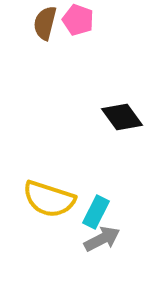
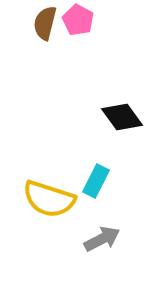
pink pentagon: rotated 8 degrees clockwise
cyan rectangle: moved 31 px up
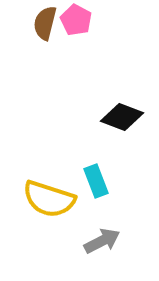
pink pentagon: moved 2 px left
black diamond: rotated 33 degrees counterclockwise
cyan rectangle: rotated 48 degrees counterclockwise
gray arrow: moved 2 px down
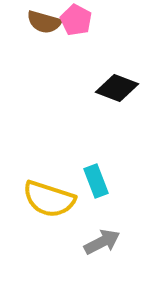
brown semicircle: moved 1 px left, 1 px up; rotated 88 degrees counterclockwise
black diamond: moved 5 px left, 29 px up
gray arrow: moved 1 px down
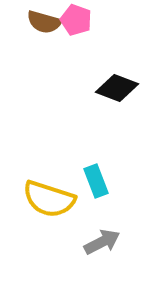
pink pentagon: rotated 8 degrees counterclockwise
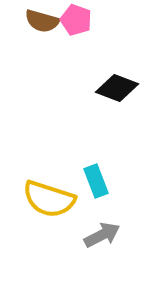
brown semicircle: moved 2 px left, 1 px up
gray arrow: moved 7 px up
